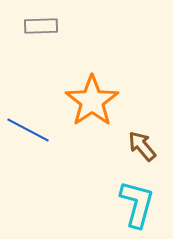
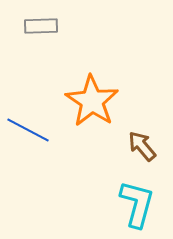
orange star: rotated 4 degrees counterclockwise
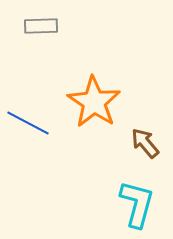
orange star: moved 2 px right, 1 px down
blue line: moved 7 px up
brown arrow: moved 3 px right, 3 px up
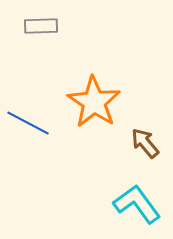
cyan L-shape: rotated 51 degrees counterclockwise
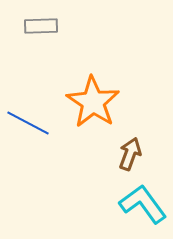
orange star: moved 1 px left
brown arrow: moved 15 px left, 11 px down; rotated 60 degrees clockwise
cyan L-shape: moved 6 px right
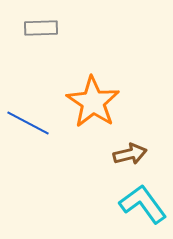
gray rectangle: moved 2 px down
brown arrow: rotated 56 degrees clockwise
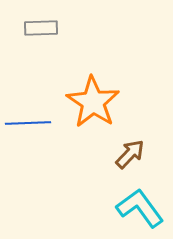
blue line: rotated 30 degrees counterclockwise
brown arrow: rotated 32 degrees counterclockwise
cyan L-shape: moved 3 px left, 4 px down
